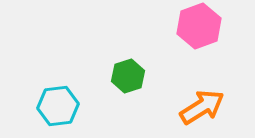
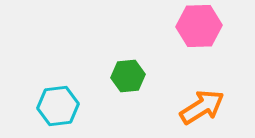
pink hexagon: rotated 18 degrees clockwise
green hexagon: rotated 12 degrees clockwise
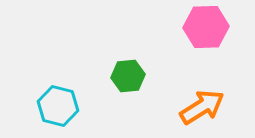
pink hexagon: moved 7 px right, 1 px down
cyan hexagon: rotated 21 degrees clockwise
